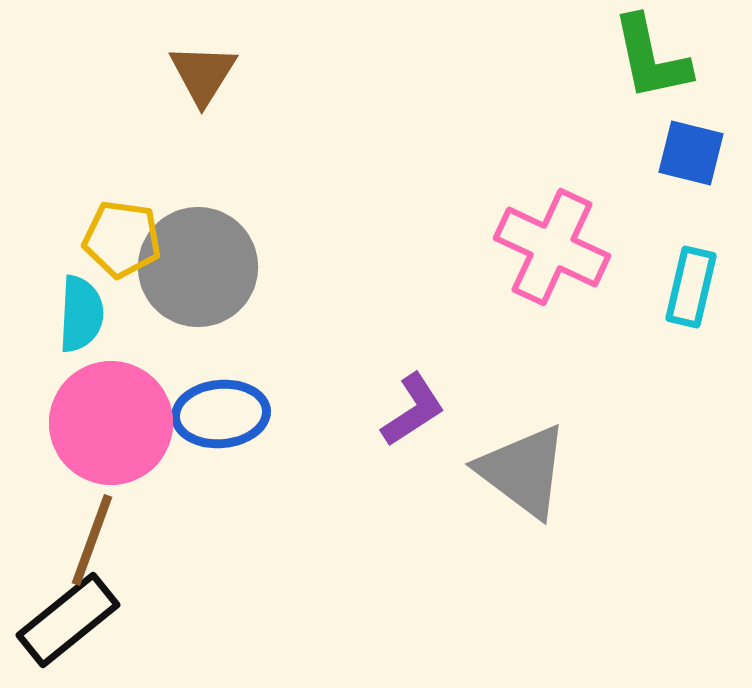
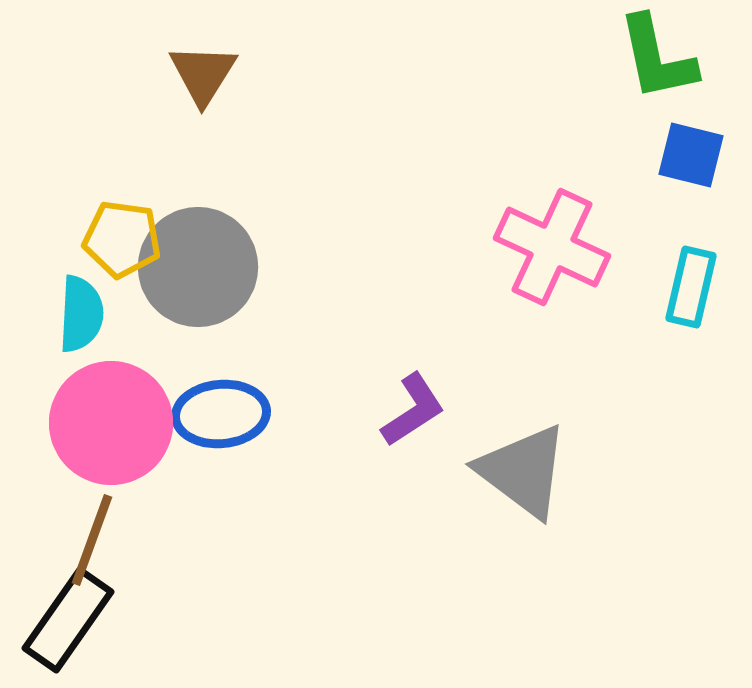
green L-shape: moved 6 px right
blue square: moved 2 px down
black rectangle: rotated 16 degrees counterclockwise
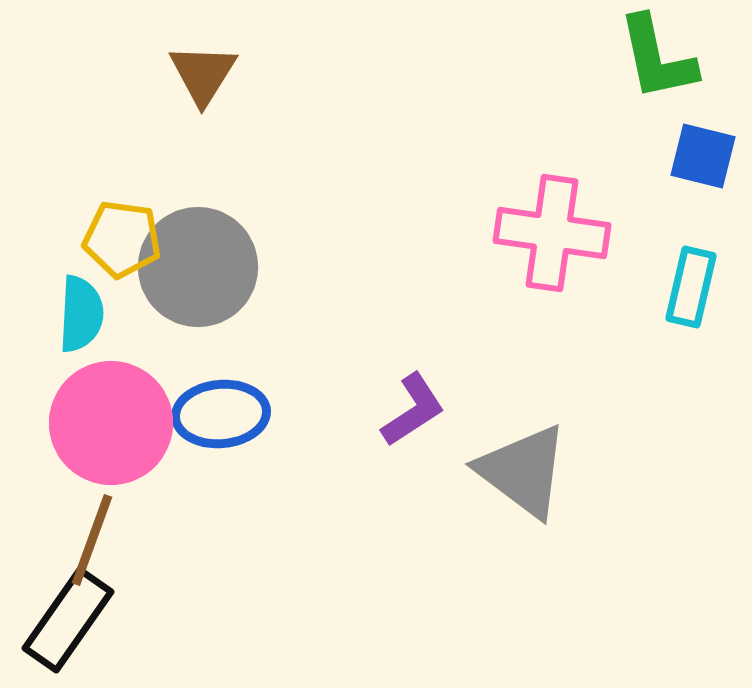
blue square: moved 12 px right, 1 px down
pink cross: moved 14 px up; rotated 17 degrees counterclockwise
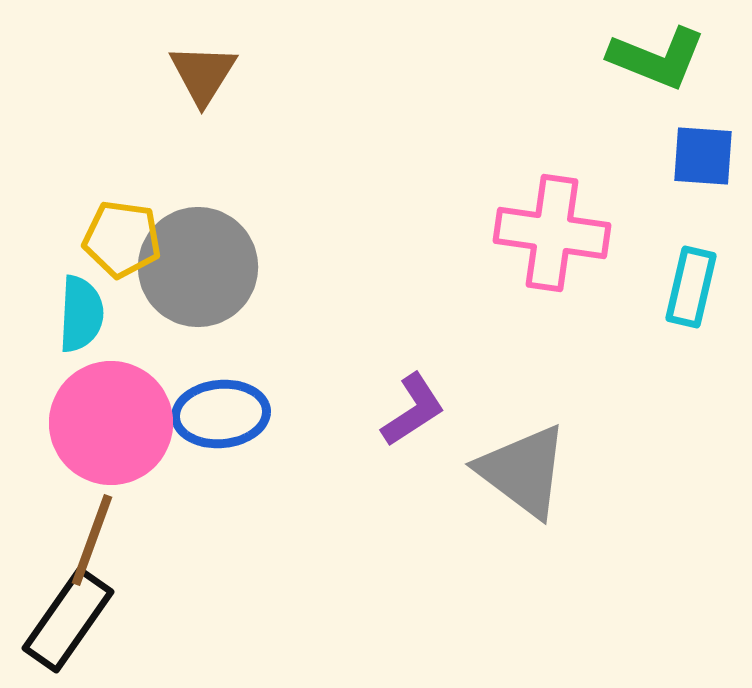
green L-shape: rotated 56 degrees counterclockwise
blue square: rotated 10 degrees counterclockwise
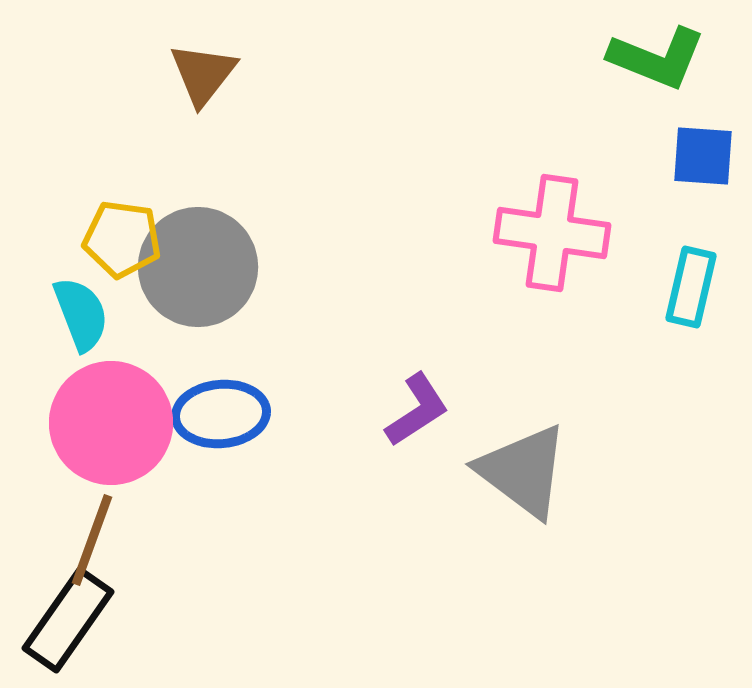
brown triangle: rotated 6 degrees clockwise
cyan semicircle: rotated 24 degrees counterclockwise
purple L-shape: moved 4 px right
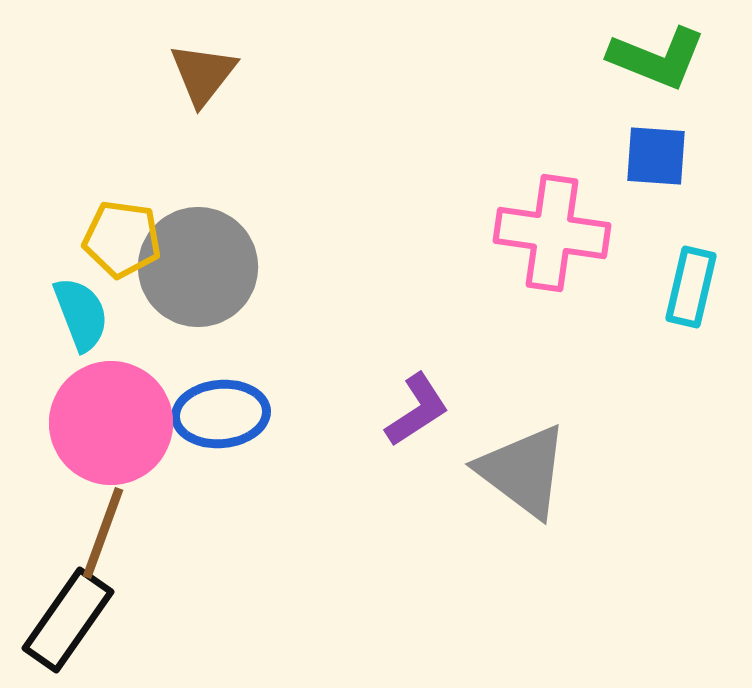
blue square: moved 47 px left
brown line: moved 11 px right, 7 px up
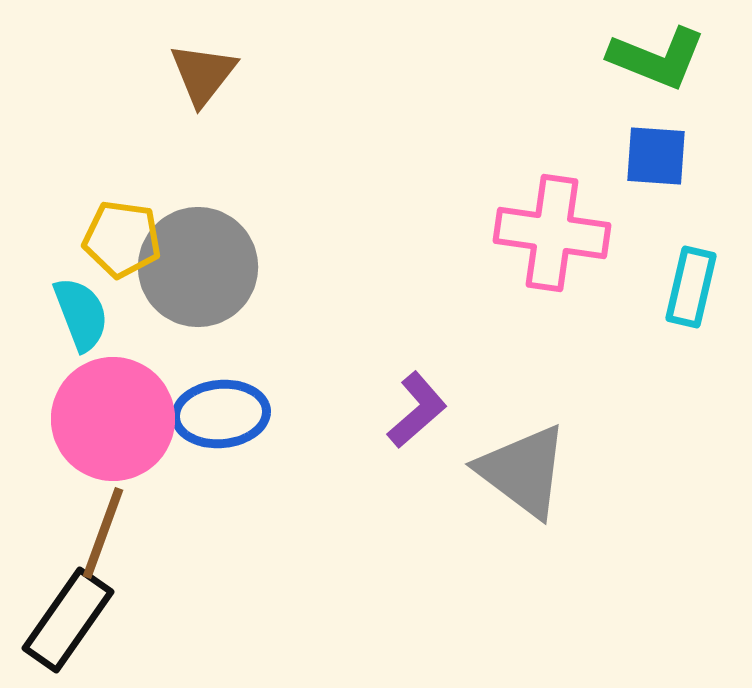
purple L-shape: rotated 8 degrees counterclockwise
pink circle: moved 2 px right, 4 px up
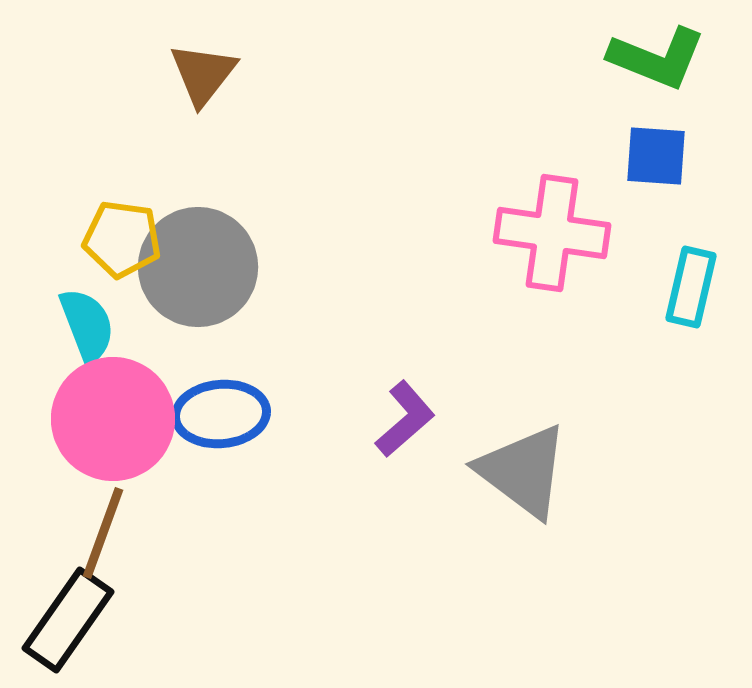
cyan semicircle: moved 6 px right, 11 px down
purple L-shape: moved 12 px left, 9 px down
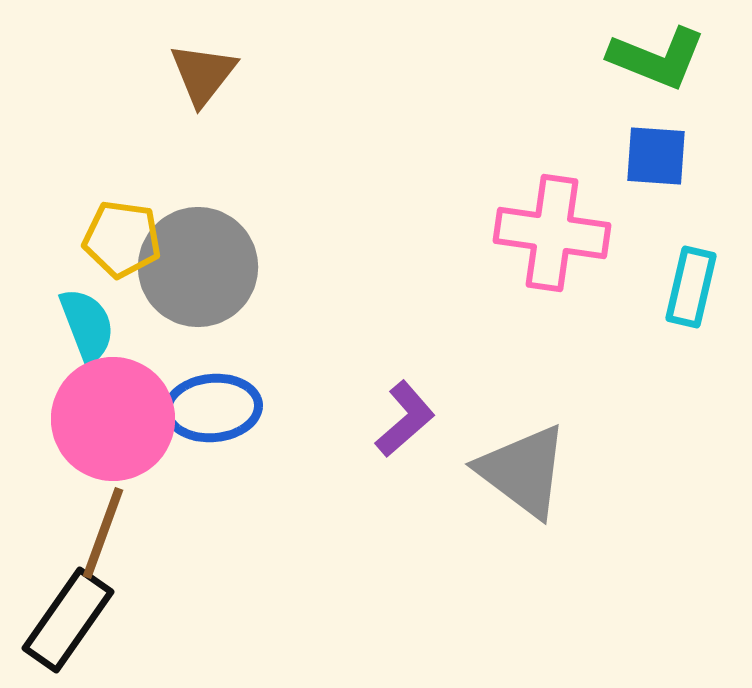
blue ellipse: moved 8 px left, 6 px up
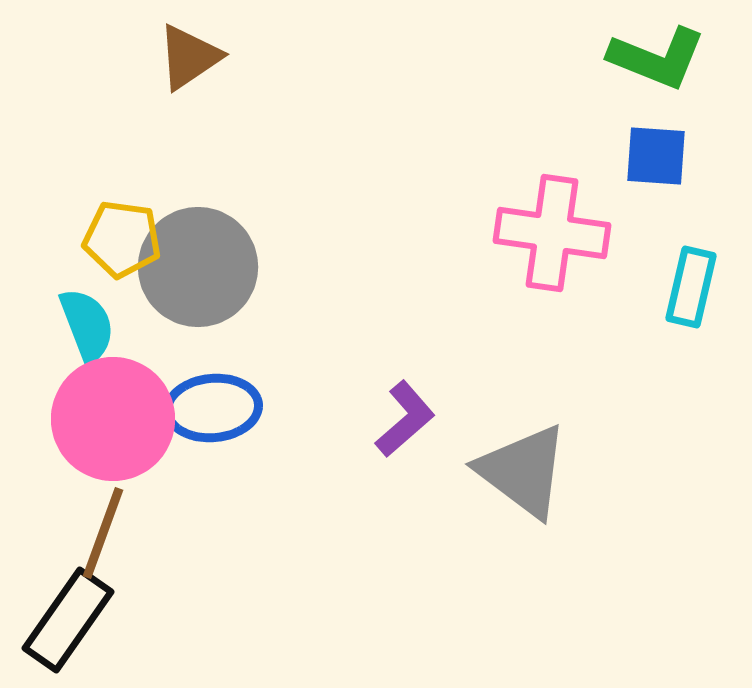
brown triangle: moved 14 px left, 17 px up; rotated 18 degrees clockwise
